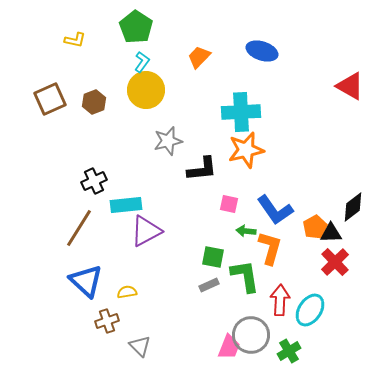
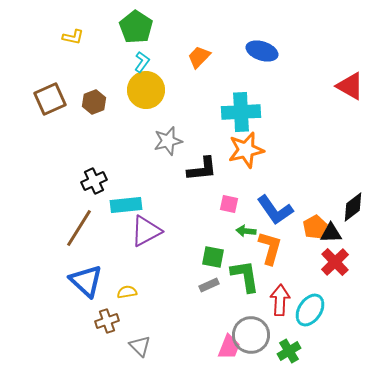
yellow L-shape: moved 2 px left, 3 px up
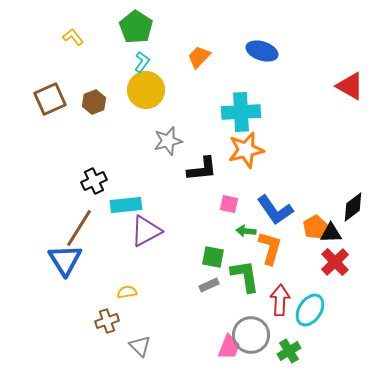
yellow L-shape: rotated 140 degrees counterclockwise
blue triangle: moved 21 px left, 21 px up; rotated 15 degrees clockwise
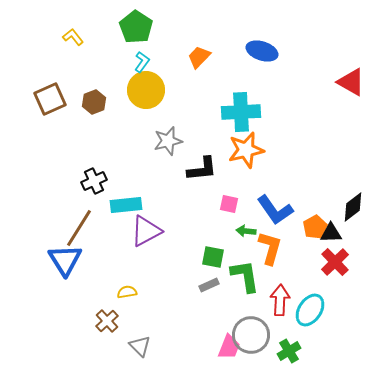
red triangle: moved 1 px right, 4 px up
brown cross: rotated 25 degrees counterclockwise
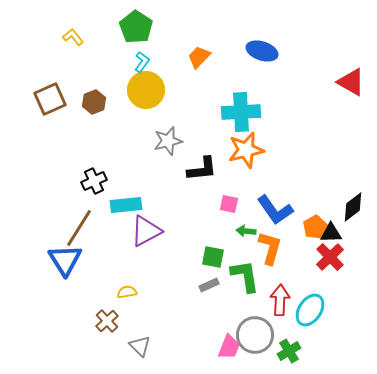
red cross: moved 5 px left, 5 px up
gray circle: moved 4 px right
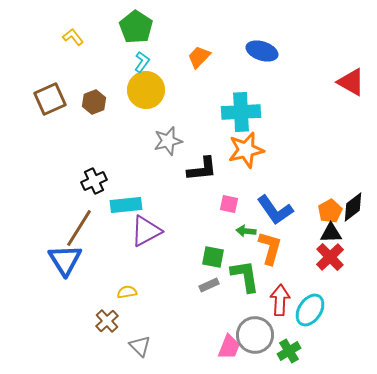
orange pentagon: moved 15 px right, 16 px up
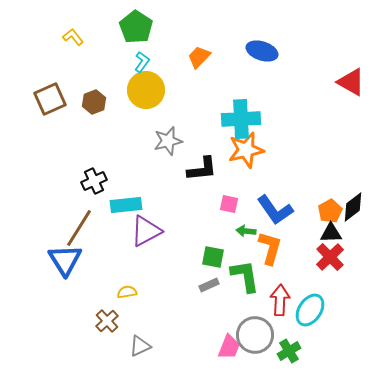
cyan cross: moved 7 px down
gray triangle: rotated 50 degrees clockwise
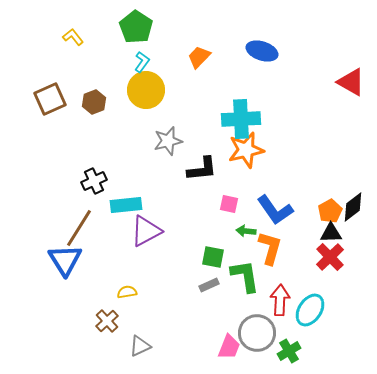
gray circle: moved 2 px right, 2 px up
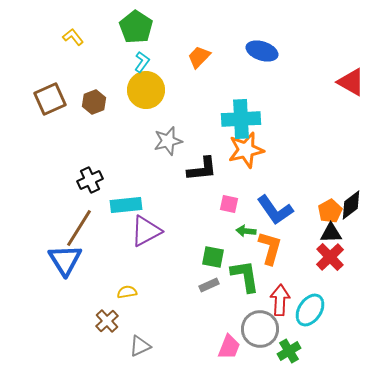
black cross: moved 4 px left, 1 px up
black diamond: moved 2 px left, 2 px up
gray circle: moved 3 px right, 4 px up
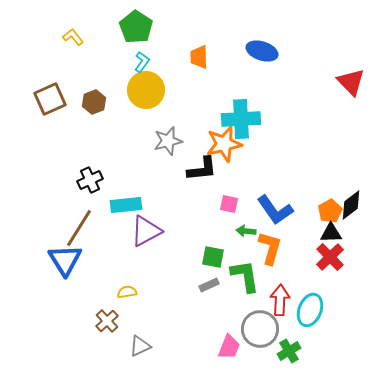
orange trapezoid: rotated 45 degrees counterclockwise
red triangle: rotated 16 degrees clockwise
orange star: moved 22 px left, 6 px up
cyan ellipse: rotated 12 degrees counterclockwise
